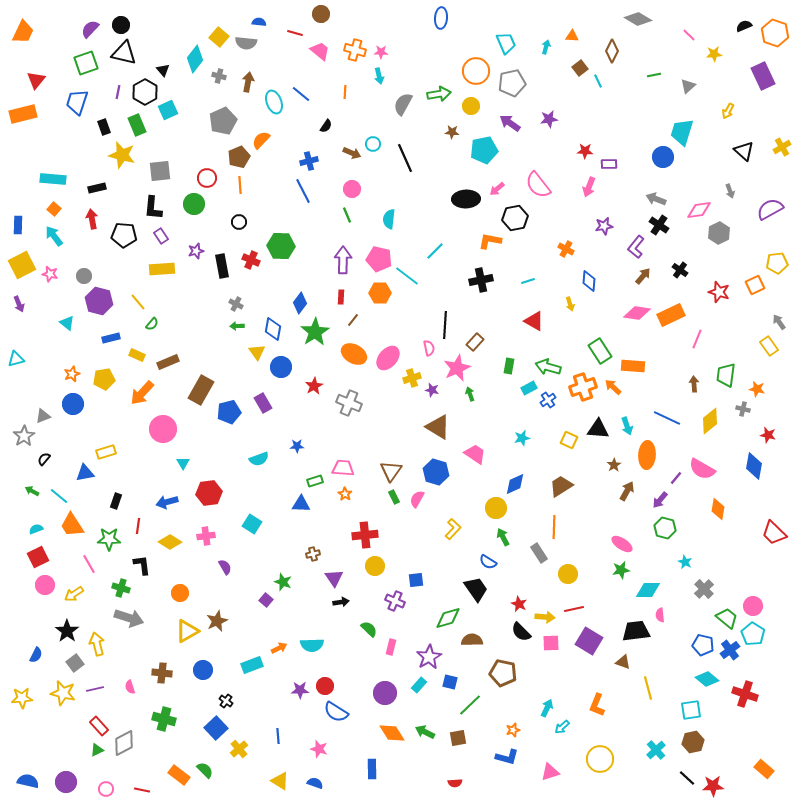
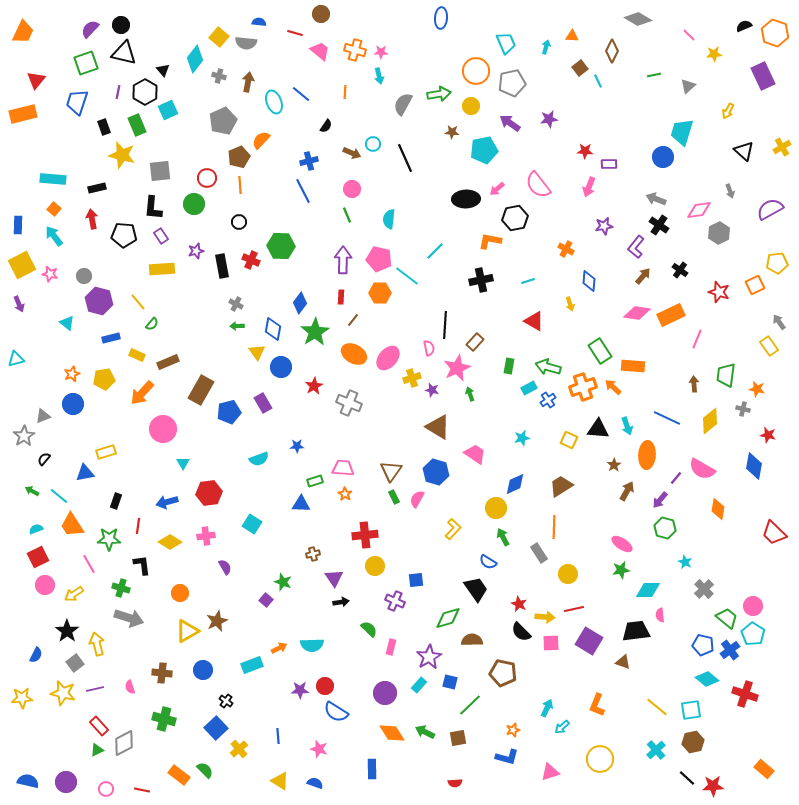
yellow line at (648, 688): moved 9 px right, 19 px down; rotated 35 degrees counterclockwise
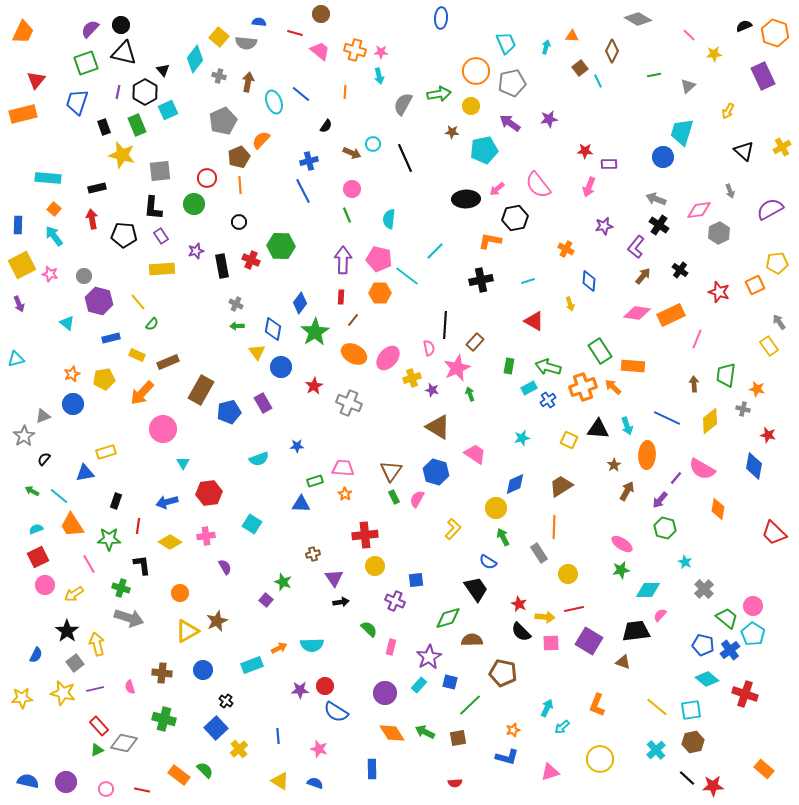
cyan rectangle at (53, 179): moved 5 px left, 1 px up
pink semicircle at (660, 615): rotated 48 degrees clockwise
gray diamond at (124, 743): rotated 40 degrees clockwise
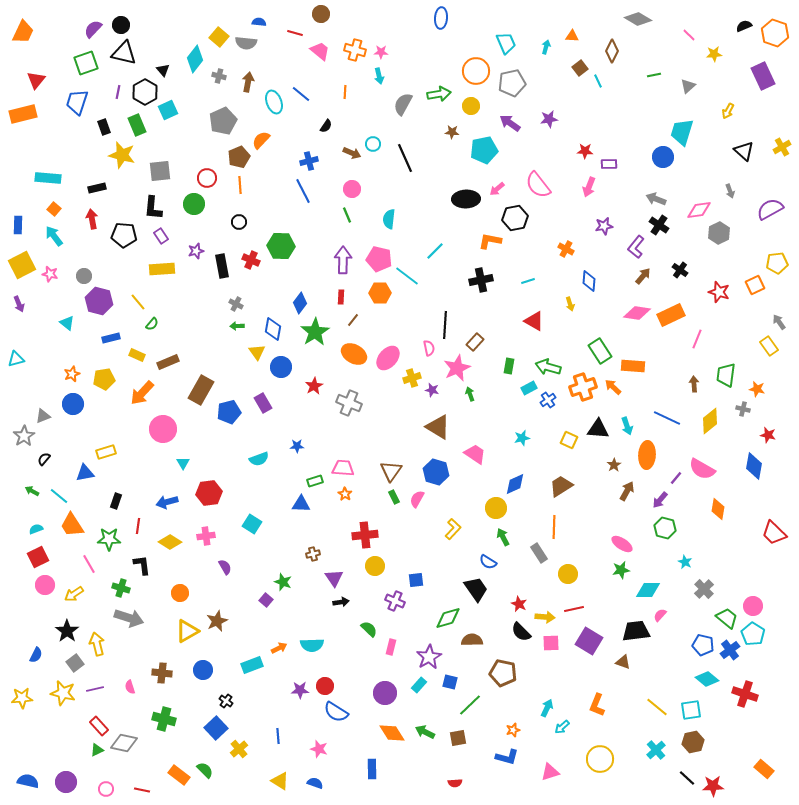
purple semicircle at (90, 29): moved 3 px right
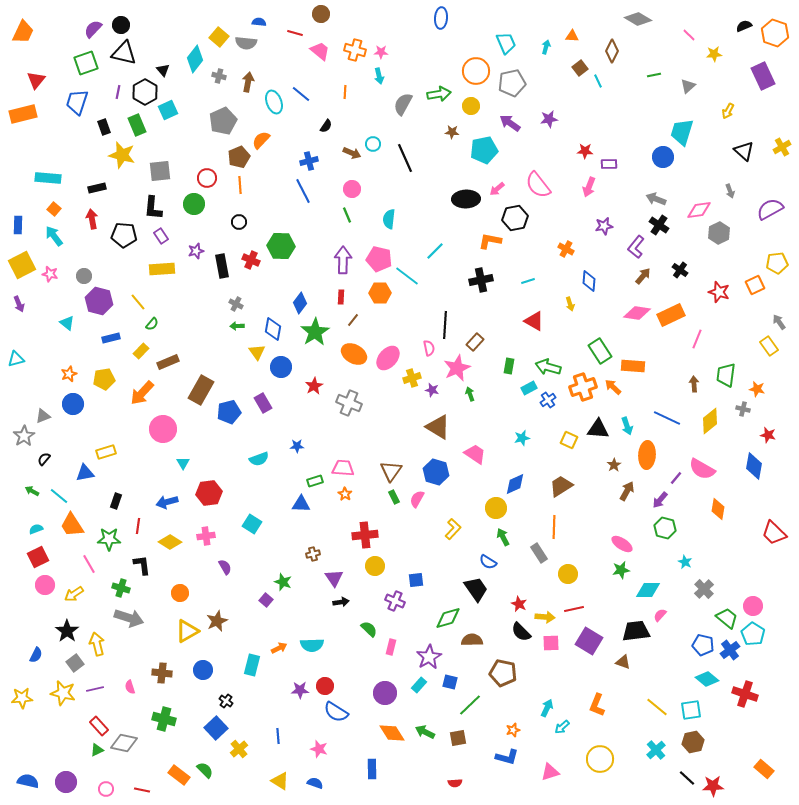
yellow rectangle at (137, 355): moved 4 px right, 4 px up; rotated 70 degrees counterclockwise
orange star at (72, 374): moved 3 px left
cyan rectangle at (252, 665): rotated 55 degrees counterclockwise
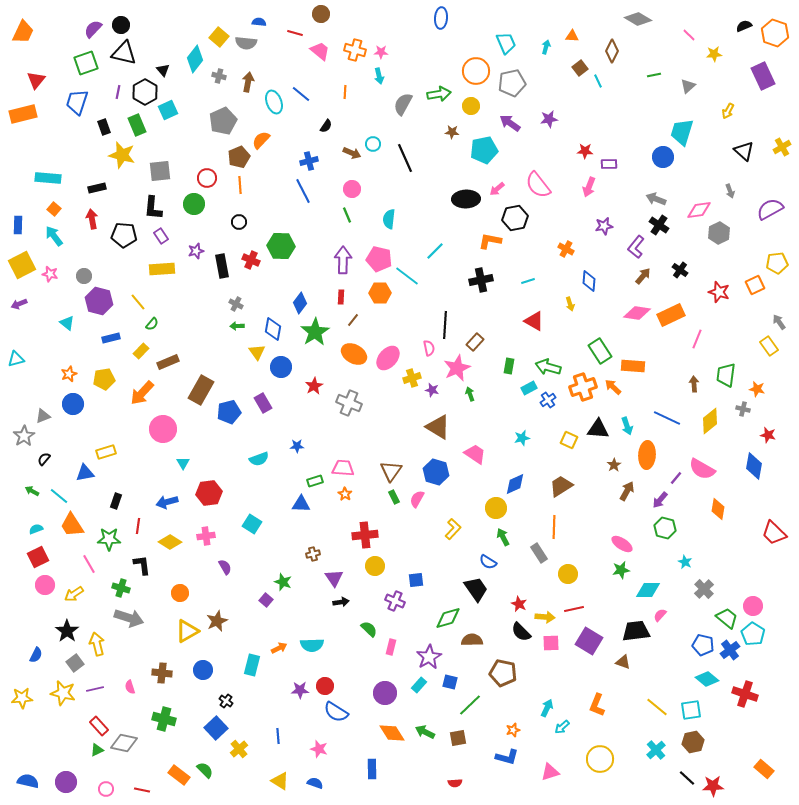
purple arrow at (19, 304): rotated 91 degrees clockwise
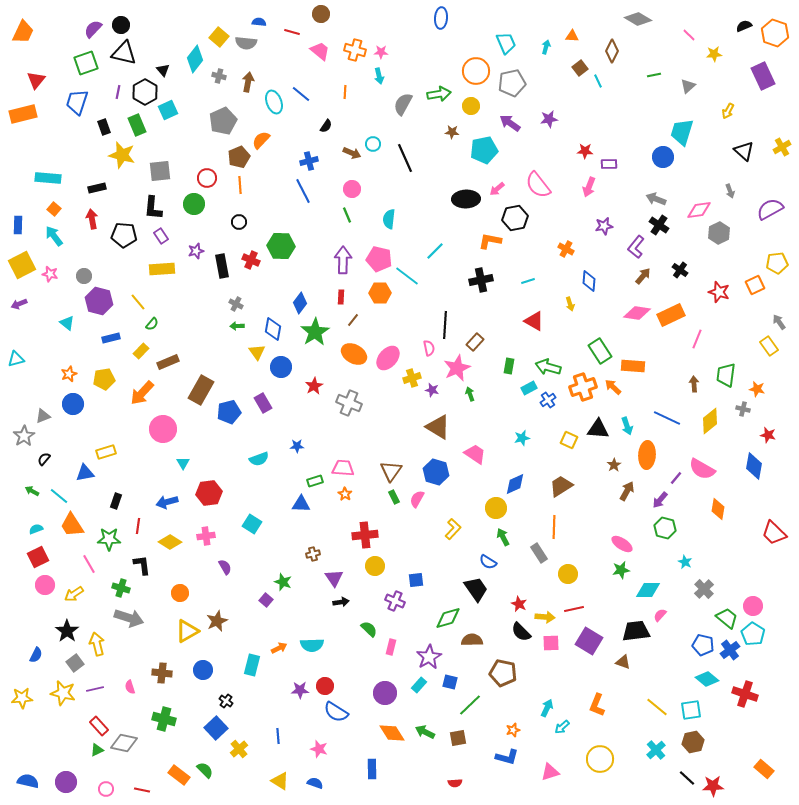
red line at (295, 33): moved 3 px left, 1 px up
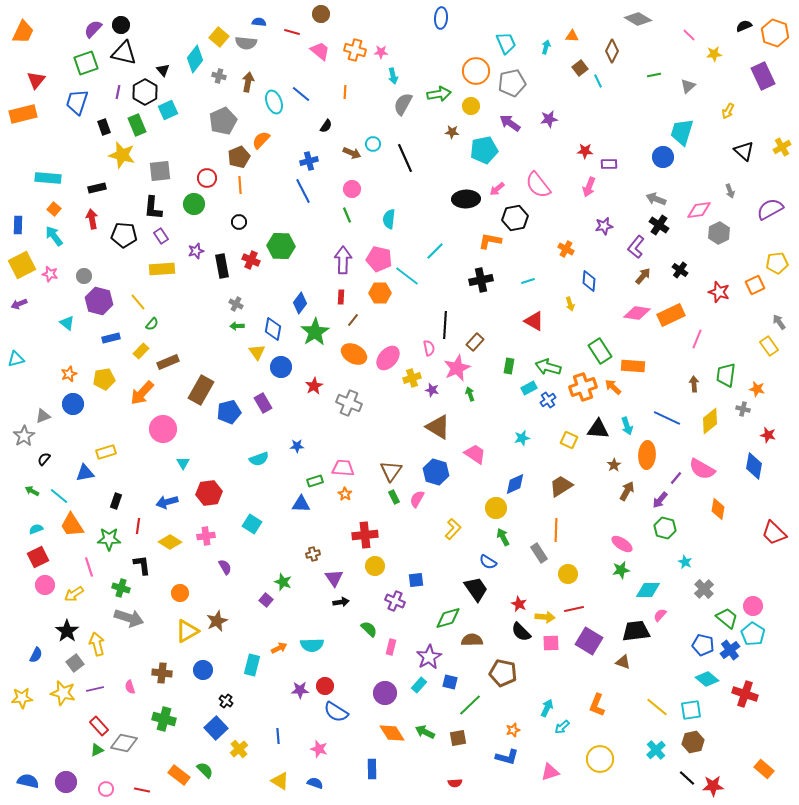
cyan arrow at (379, 76): moved 14 px right
orange line at (554, 527): moved 2 px right, 3 px down
pink line at (89, 564): moved 3 px down; rotated 12 degrees clockwise
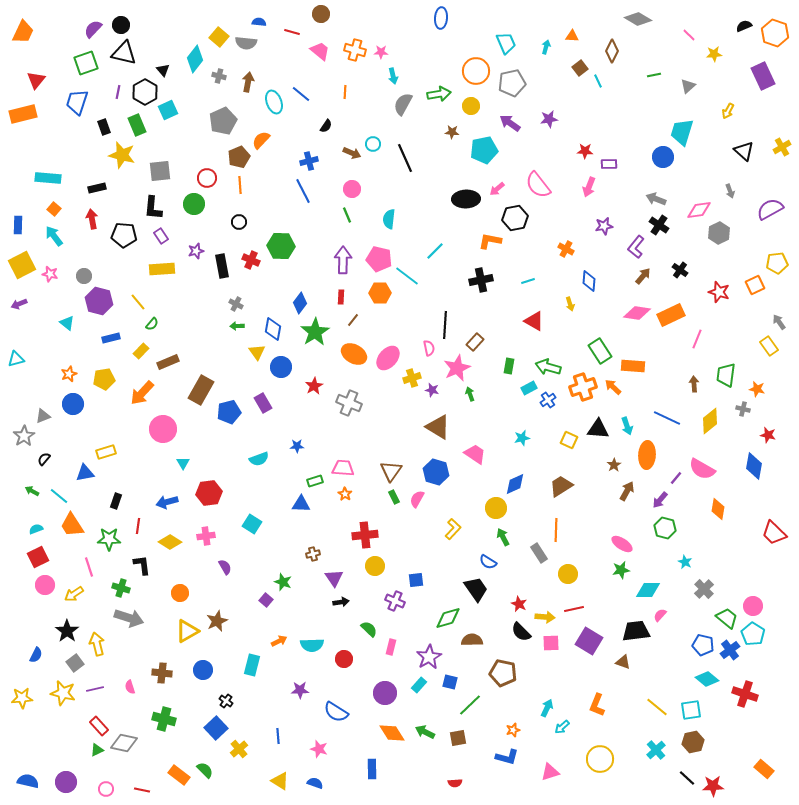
orange arrow at (279, 648): moved 7 px up
red circle at (325, 686): moved 19 px right, 27 px up
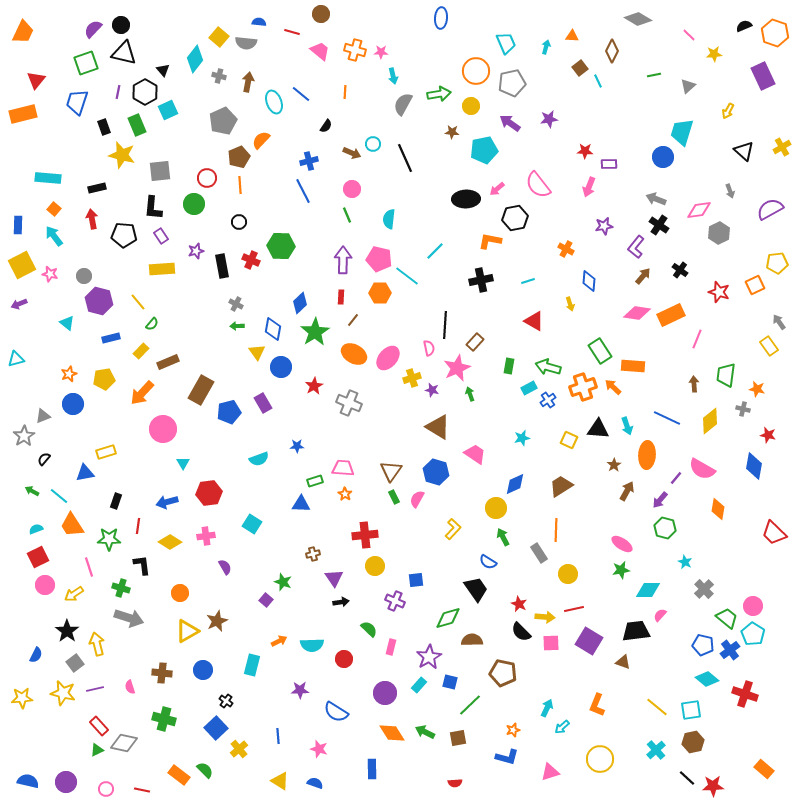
blue diamond at (300, 303): rotated 10 degrees clockwise
